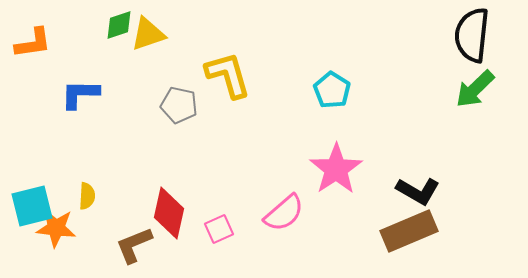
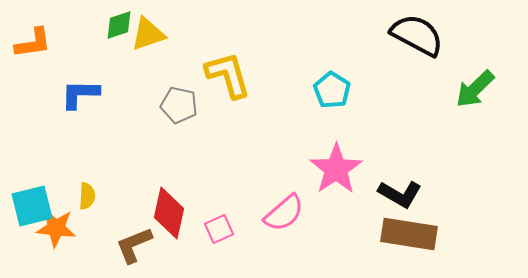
black semicircle: moved 55 px left; rotated 112 degrees clockwise
black L-shape: moved 18 px left, 3 px down
brown rectangle: moved 3 px down; rotated 32 degrees clockwise
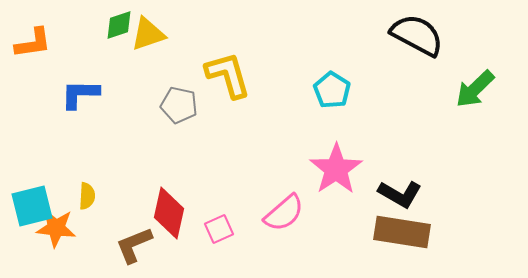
brown rectangle: moved 7 px left, 2 px up
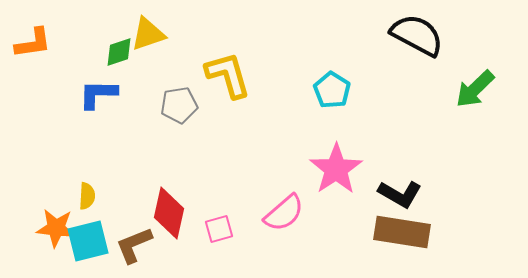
green diamond: moved 27 px down
blue L-shape: moved 18 px right
gray pentagon: rotated 21 degrees counterclockwise
cyan square: moved 56 px right, 35 px down
pink square: rotated 8 degrees clockwise
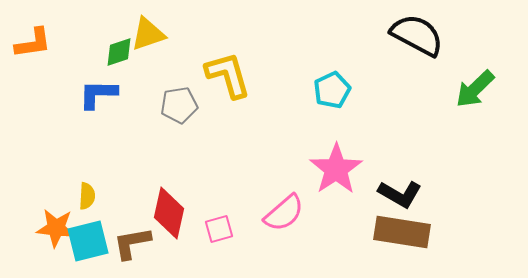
cyan pentagon: rotated 15 degrees clockwise
brown L-shape: moved 2 px left, 2 px up; rotated 12 degrees clockwise
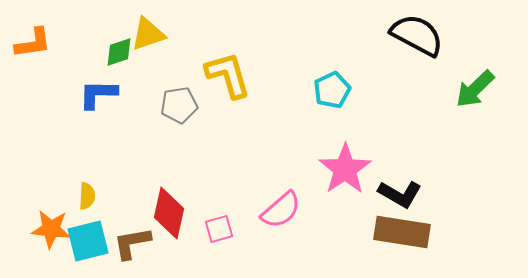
pink star: moved 9 px right
pink semicircle: moved 3 px left, 3 px up
orange star: moved 5 px left, 1 px down
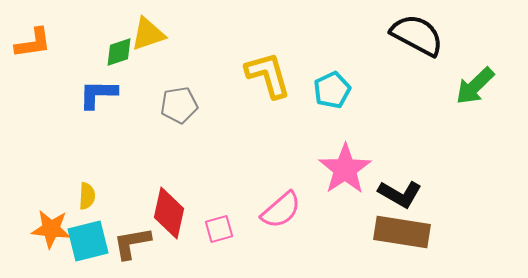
yellow L-shape: moved 40 px right
green arrow: moved 3 px up
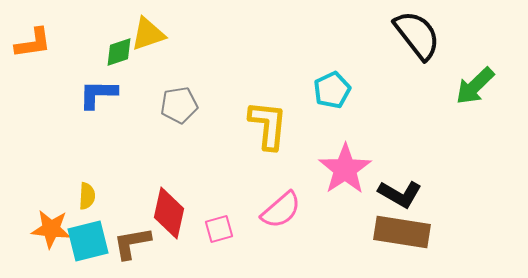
black semicircle: rotated 24 degrees clockwise
yellow L-shape: moved 50 px down; rotated 22 degrees clockwise
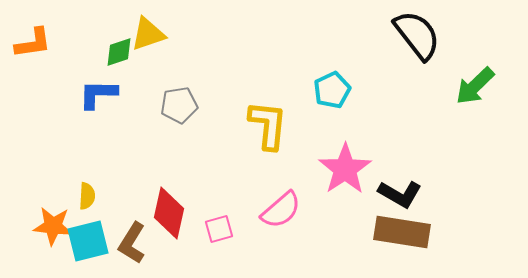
orange star: moved 2 px right, 3 px up
brown L-shape: rotated 48 degrees counterclockwise
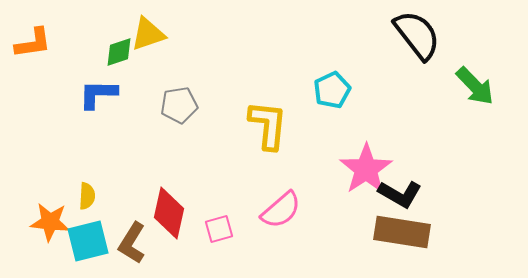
green arrow: rotated 90 degrees counterclockwise
pink star: moved 21 px right
orange star: moved 3 px left, 4 px up
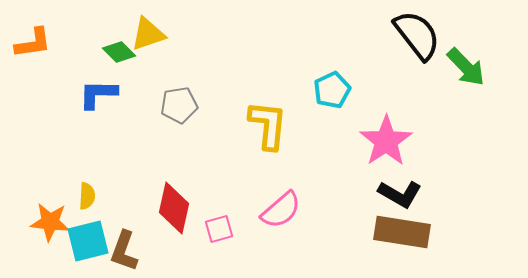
green diamond: rotated 64 degrees clockwise
green arrow: moved 9 px left, 19 px up
pink star: moved 20 px right, 28 px up
red diamond: moved 5 px right, 5 px up
brown L-shape: moved 8 px left, 8 px down; rotated 12 degrees counterclockwise
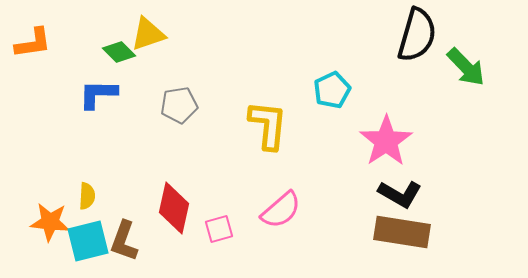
black semicircle: rotated 54 degrees clockwise
brown L-shape: moved 10 px up
